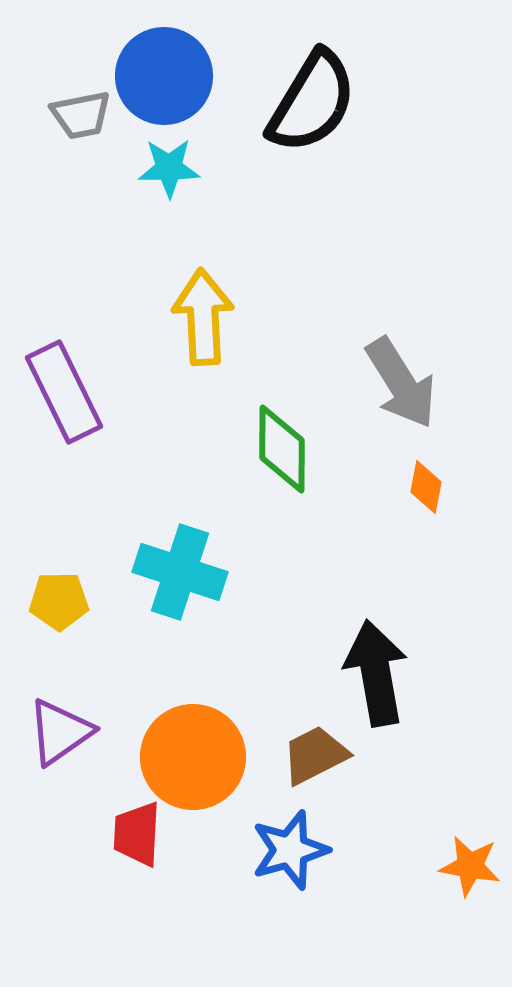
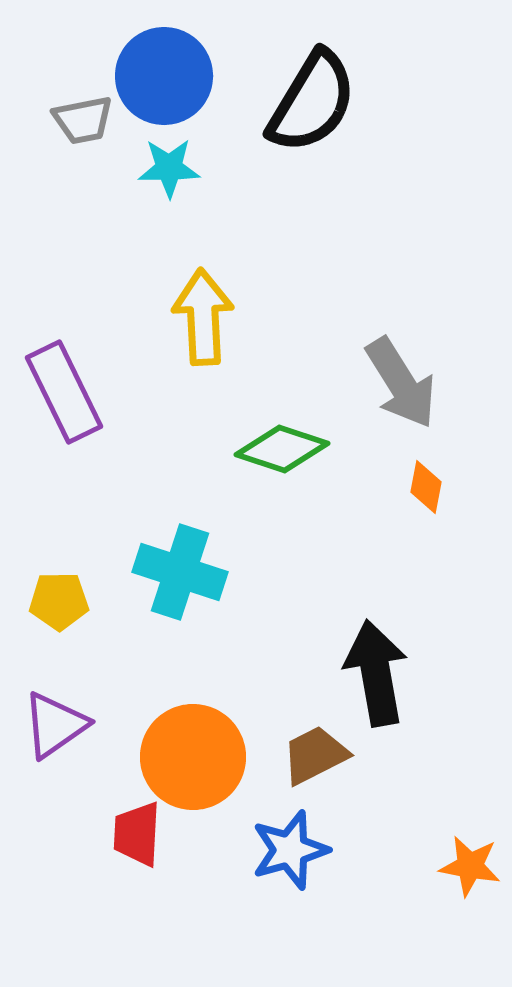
gray trapezoid: moved 2 px right, 5 px down
green diamond: rotated 72 degrees counterclockwise
purple triangle: moved 5 px left, 7 px up
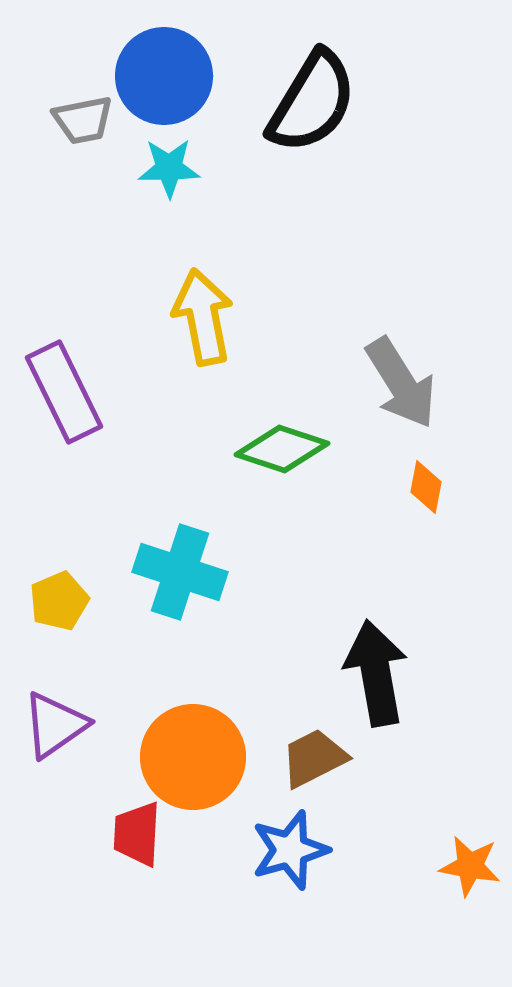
yellow arrow: rotated 8 degrees counterclockwise
yellow pentagon: rotated 22 degrees counterclockwise
brown trapezoid: moved 1 px left, 3 px down
